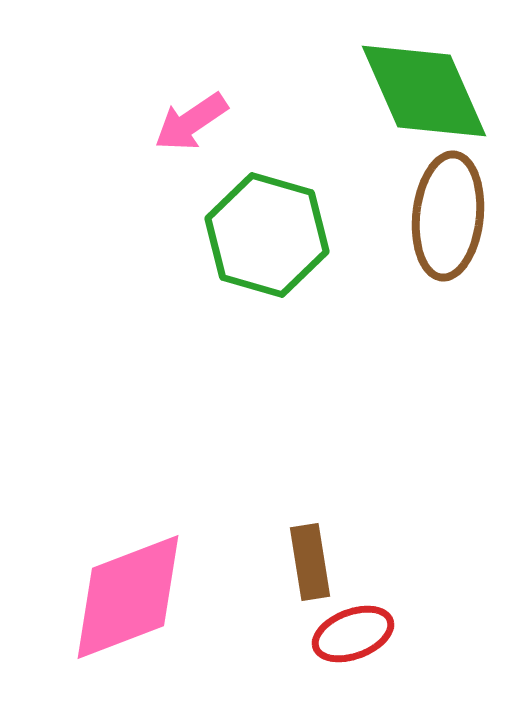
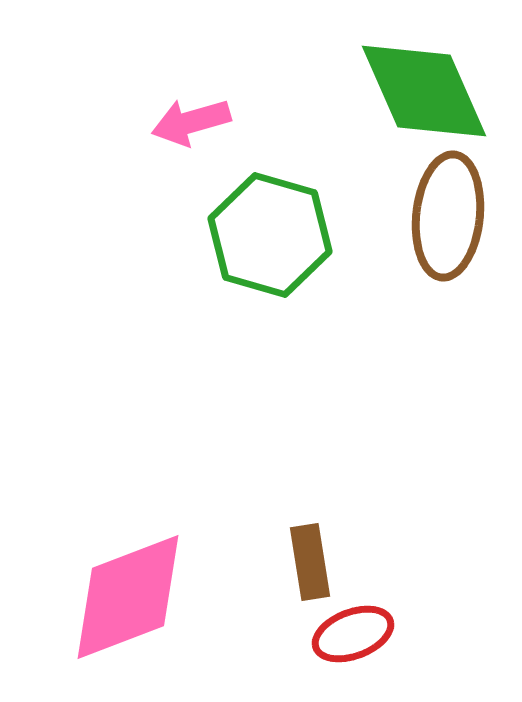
pink arrow: rotated 18 degrees clockwise
green hexagon: moved 3 px right
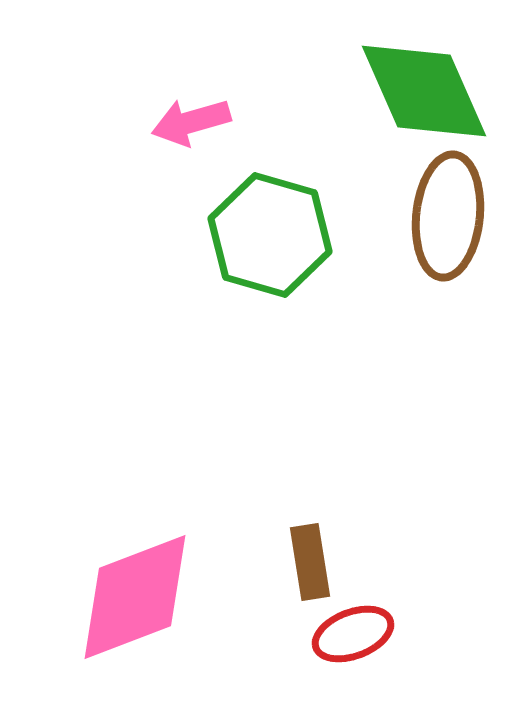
pink diamond: moved 7 px right
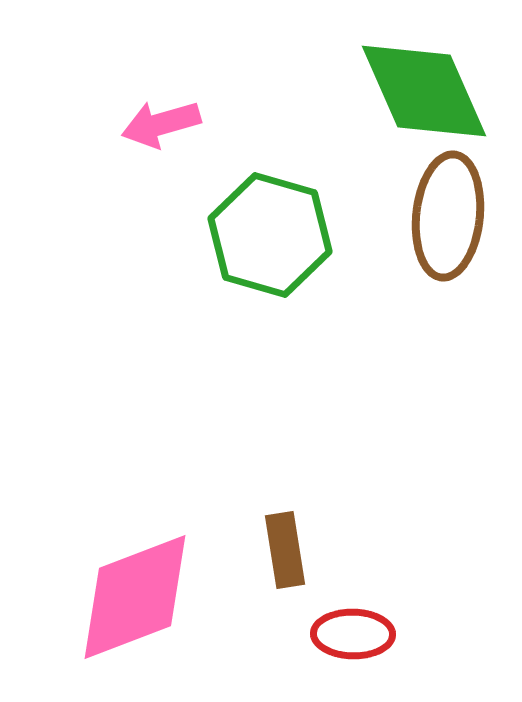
pink arrow: moved 30 px left, 2 px down
brown rectangle: moved 25 px left, 12 px up
red ellipse: rotated 22 degrees clockwise
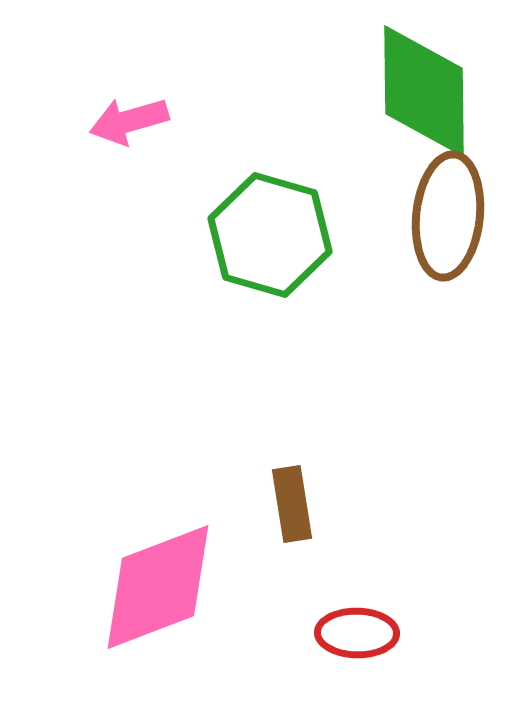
green diamond: rotated 23 degrees clockwise
pink arrow: moved 32 px left, 3 px up
brown rectangle: moved 7 px right, 46 px up
pink diamond: moved 23 px right, 10 px up
red ellipse: moved 4 px right, 1 px up
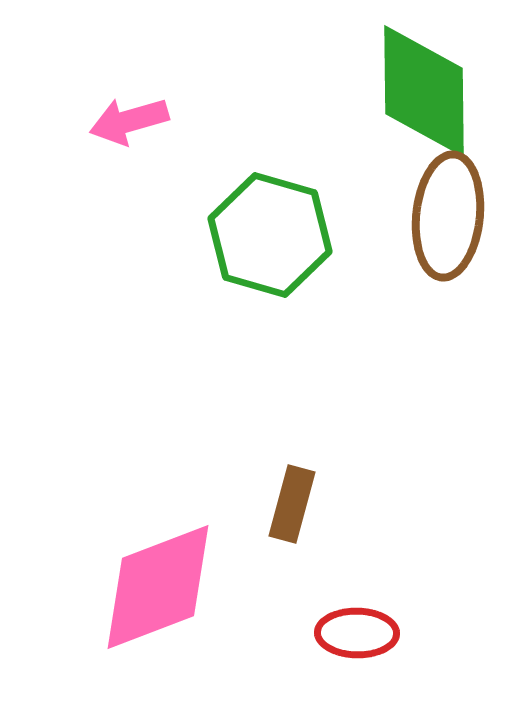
brown rectangle: rotated 24 degrees clockwise
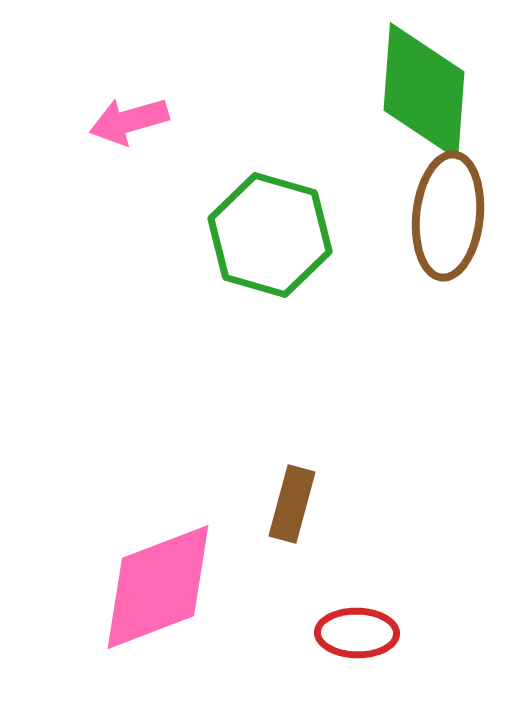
green diamond: rotated 5 degrees clockwise
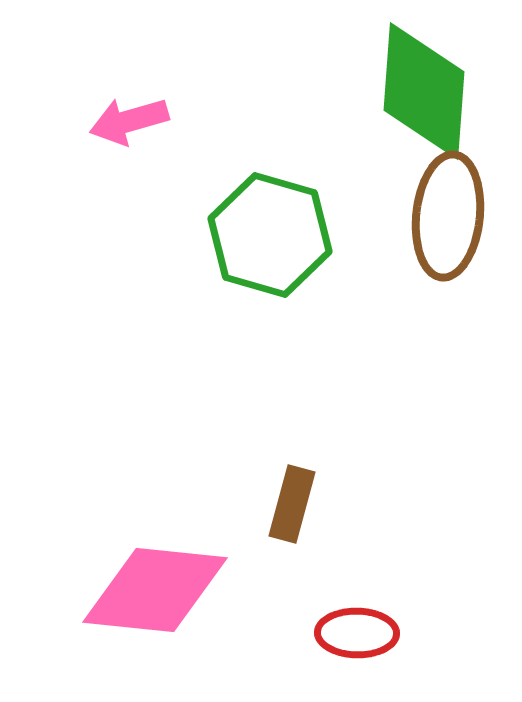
pink diamond: moved 3 px left, 3 px down; rotated 27 degrees clockwise
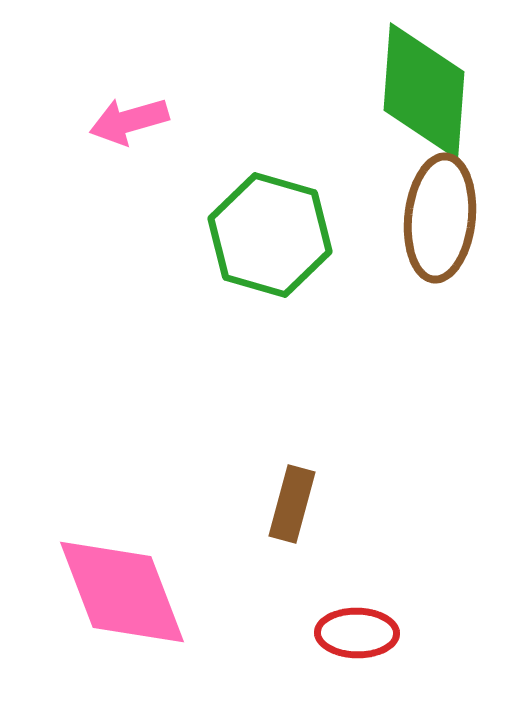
brown ellipse: moved 8 px left, 2 px down
pink diamond: moved 33 px left, 2 px down; rotated 63 degrees clockwise
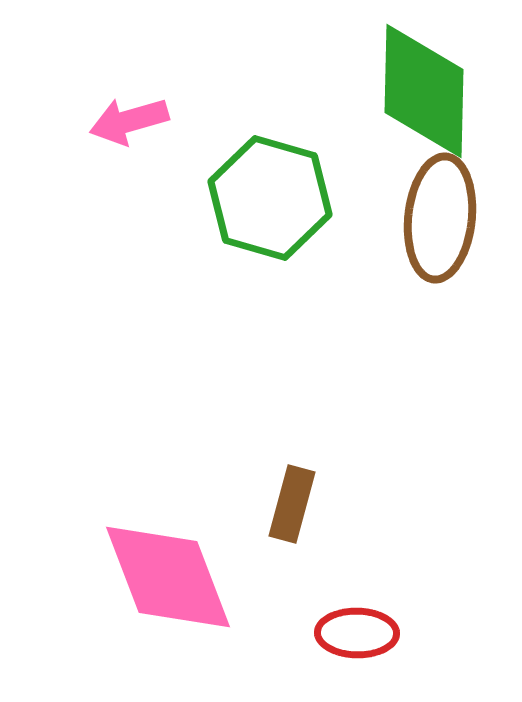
green diamond: rotated 3 degrees counterclockwise
green hexagon: moved 37 px up
pink diamond: moved 46 px right, 15 px up
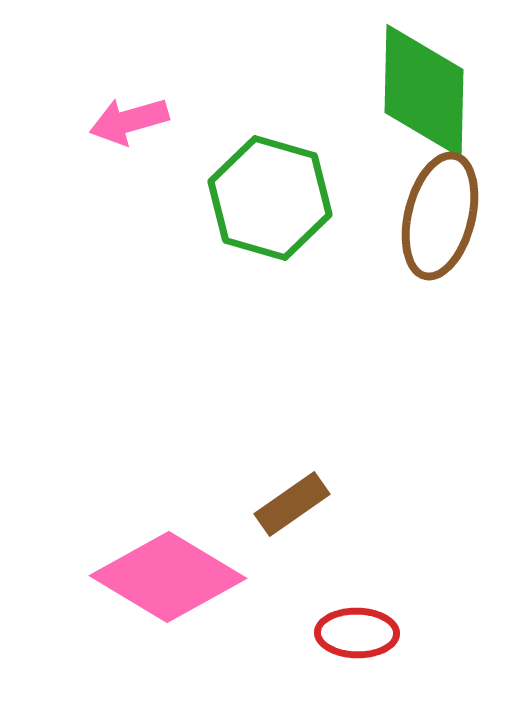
brown ellipse: moved 2 px up; rotated 8 degrees clockwise
brown rectangle: rotated 40 degrees clockwise
pink diamond: rotated 38 degrees counterclockwise
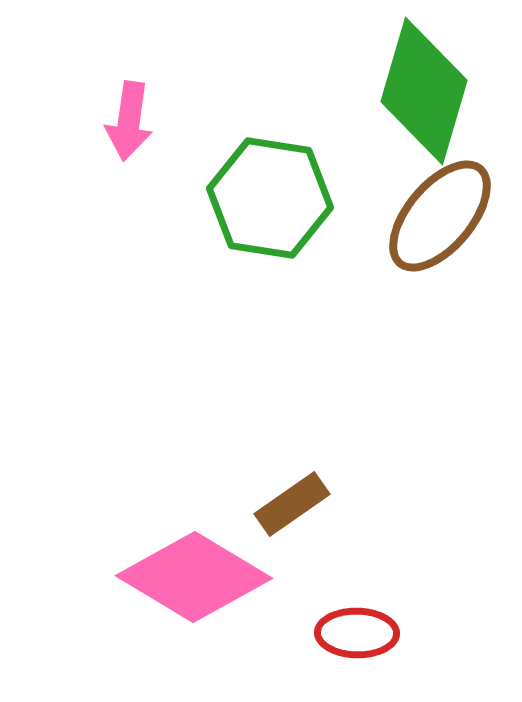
green diamond: rotated 15 degrees clockwise
pink arrow: rotated 66 degrees counterclockwise
green hexagon: rotated 7 degrees counterclockwise
brown ellipse: rotated 26 degrees clockwise
pink diamond: moved 26 px right
